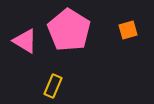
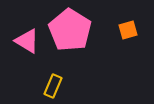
pink pentagon: moved 1 px right
pink triangle: moved 2 px right
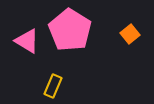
orange square: moved 2 px right, 4 px down; rotated 24 degrees counterclockwise
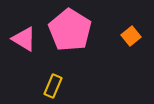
orange square: moved 1 px right, 2 px down
pink triangle: moved 3 px left, 2 px up
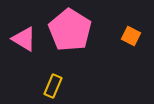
orange square: rotated 24 degrees counterclockwise
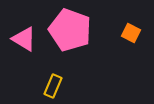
pink pentagon: rotated 12 degrees counterclockwise
orange square: moved 3 px up
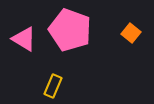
orange square: rotated 12 degrees clockwise
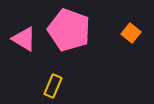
pink pentagon: moved 1 px left
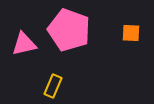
orange square: rotated 36 degrees counterclockwise
pink triangle: moved 5 px down; rotated 44 degrees counterclockwise
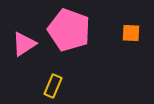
pink triangle: rotated 20 degrees counterclockwise
